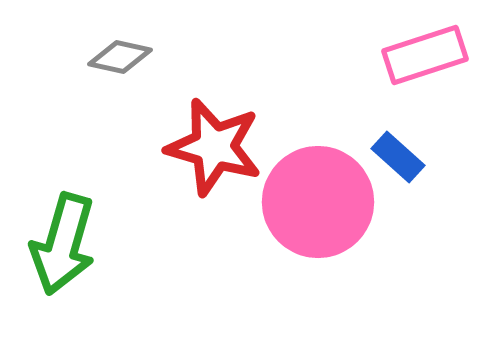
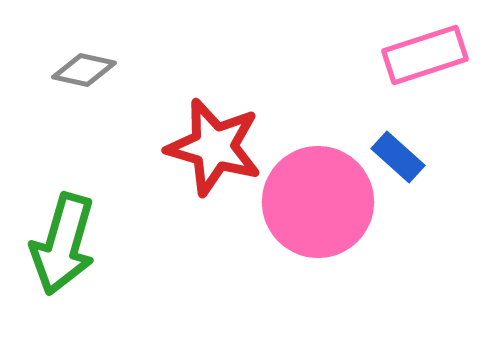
gray diamond: moved 36 px left, 13 px down
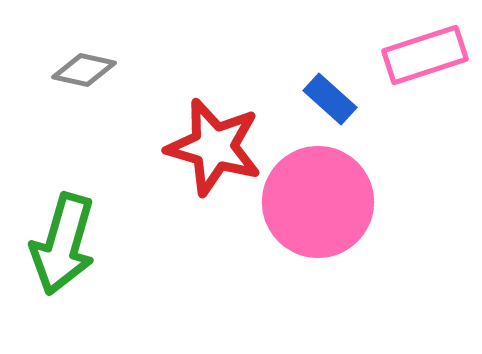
blue rectangle: moved 68 px left, 58 px up
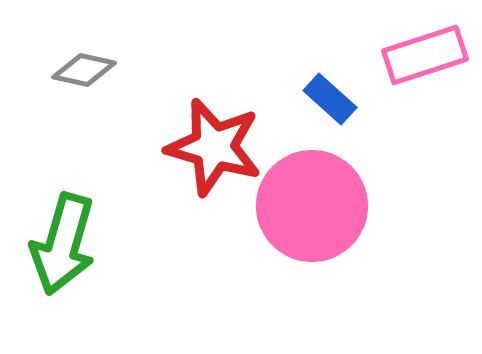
pink circle: moved 6 px left, 4 px down
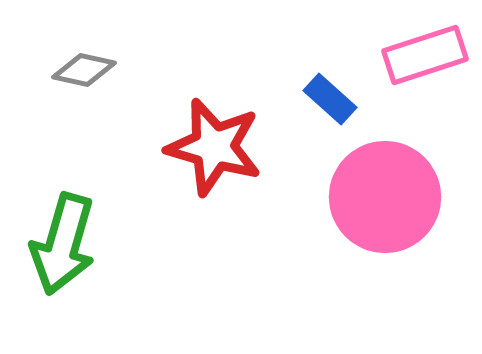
pink circle: moved 73 px right, 9 px up
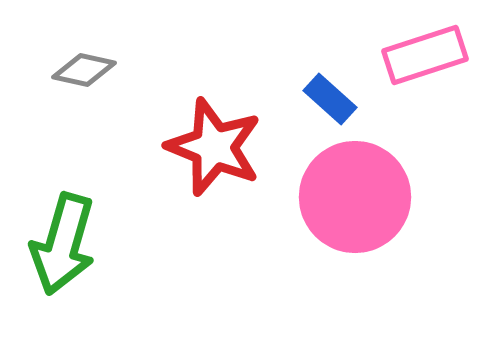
red star: rotated 6 degrees clockwise
pink circle: moved 30 px left
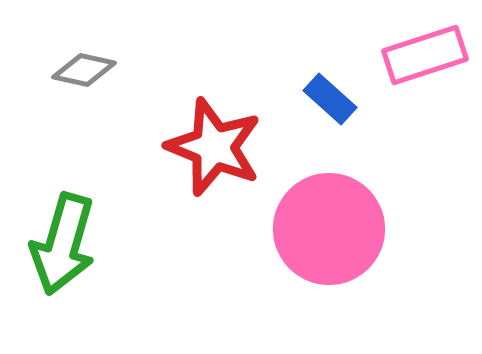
pink circle: moved 26 px left, 32 px down
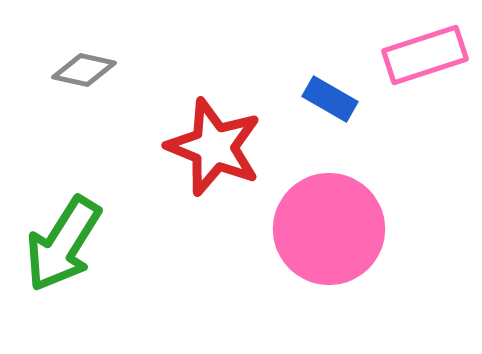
blue rectangle: rotated 12 degrees counterclockwise
green arrow: rotated 16 degrees clockwise
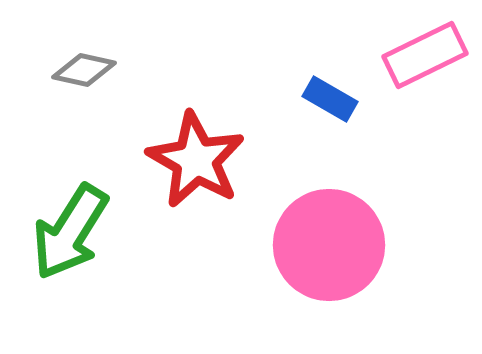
pink rectangle: rotated 8 degrees counterclockwise
red star: moved 18 px left, 13 px down; rotated 8 degrees clockwise
pink circle: moved 16 px down
green arrow: moved 7 px right, 12 px up
